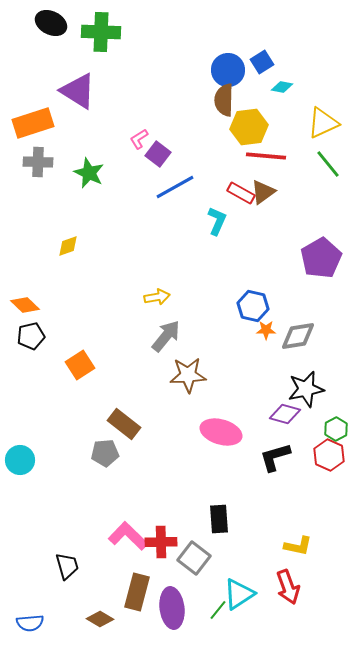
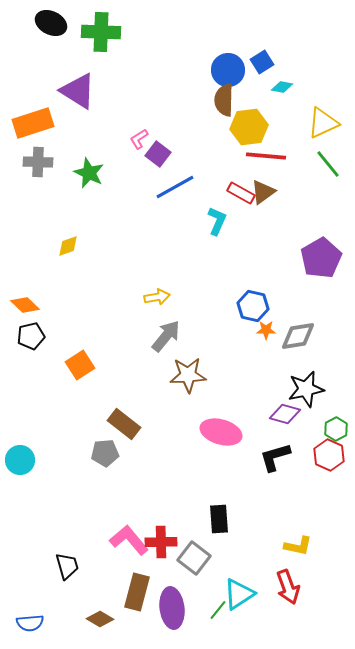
pink L-shape at (128, 536): moved 1 px right, 4 px down; rotated 6 degrees clockwise
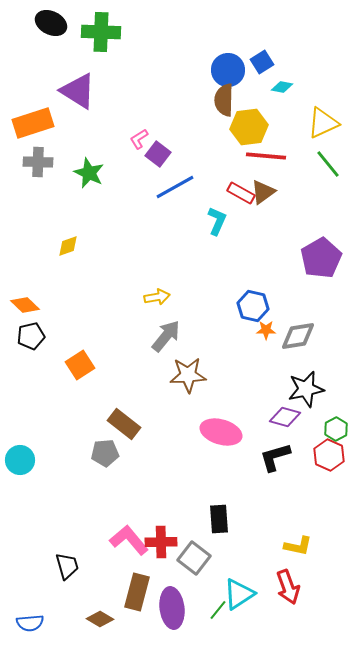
purple diamond at (285, 414): moved 3 px down
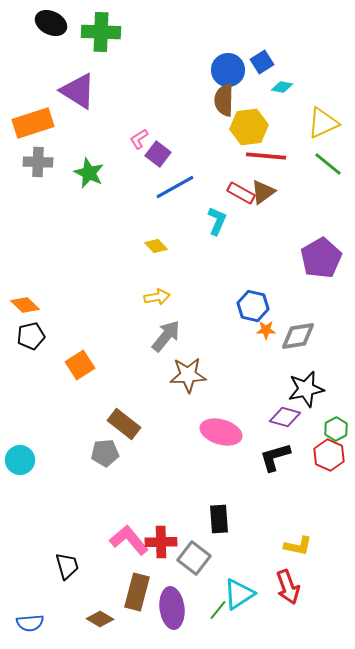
green line at (328, 164): rotated 12 degrees counterclockwise
yellow diamond at (68, 246): moved 88 px right; rotated 65 degrees clockwise
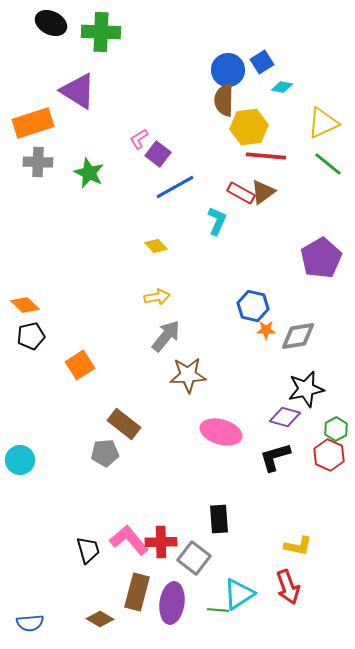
black trapezoid at (67, 566): moved 21 px right, 16 px up
purple ellipse at (172, 608): moved 5 px up; rotated 15 degrees clockwise
green line at (218, 610): rotated 55 degrees clockwise
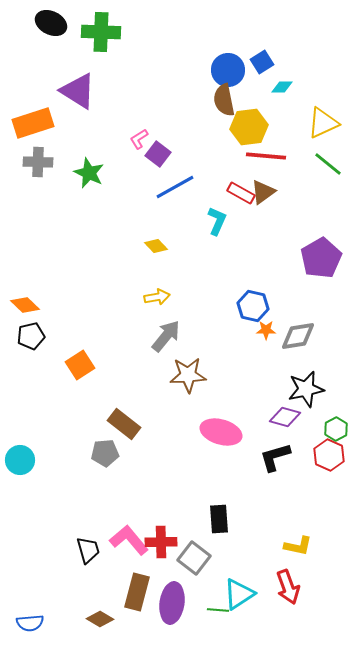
cyan diamond at (282, 87): rotated 10 degrees counterclockwise
brown semicircle at (224, 100): rotated 12 degrees counterclockwise
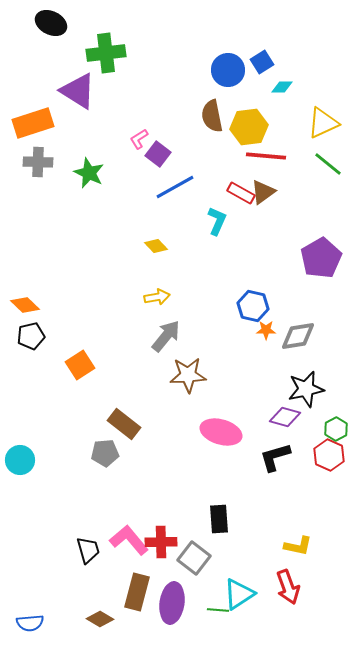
green cross at (101, 32): moved 5 px right, 21 px down; rotated 9 degrees counterclockwise
brown semicircle at (224, 100): moved 12 px left, 16 px down
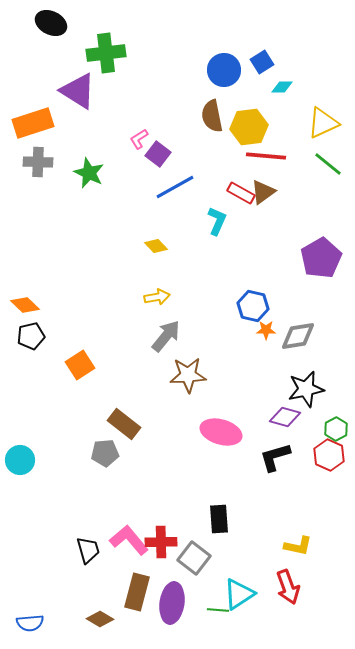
blue circle at (228, 70): moved 4 px left
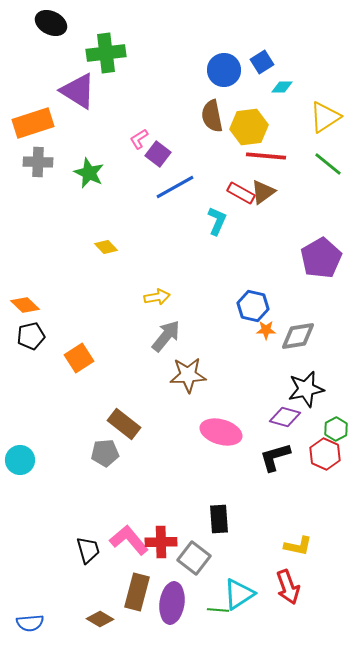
yellow triangle at (323, 123): moved 2 px right, 6 px up; rotated 8 degrees counterclockwise
yellow diamond at (156, 246): moved 50 px left, 1 px down
orange square at (80, 365): moved 1 px left, 7 px up
red hexagon at (329, 455): moved 4 px left, 1 px up
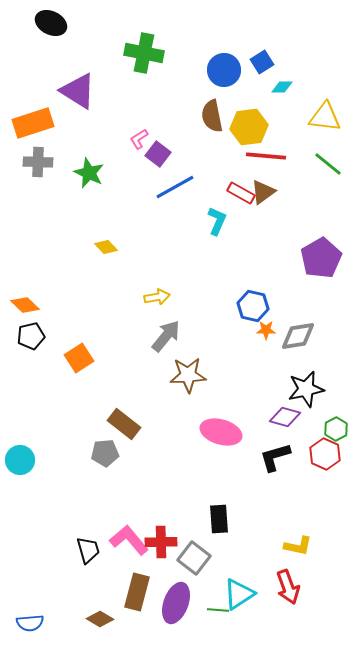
green cross at (106, 53): moved 38 px right; rotated 18 degrees clockwise
yellow triangle at (325, 117): rotated 40 degrees clockwise
purple ellipse at (172, 603): moved 4 px right; rotated 12 degrees clockwise
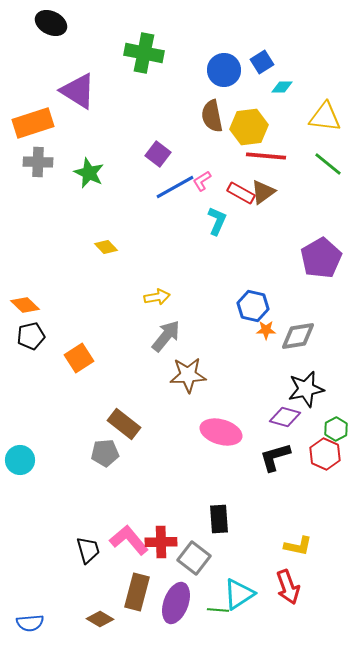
pink L-shape at (139, 139): moved 63 px right, 42 px down
